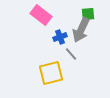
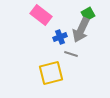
green square: rotated 24 degrees counterclockwise
gray line: rotated 32 degrees counterclockwise
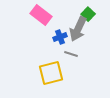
green square: rotated 16 degrees counterclockwise
gray arrow: moved 3 px left, 1 px up
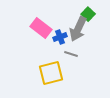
pink rectangle: moved 13 px down
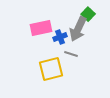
pink rectangle: rotated 50 degrees counterclockwise
yellow square: moved 4 px up
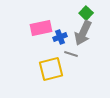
green square: moved 2 px left, 1 px up
gray arrow: moved 5 px right, 4 px down
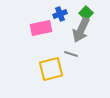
gray arrow: moved 2 px left, 3 px up
blue cross: moved 23 px up
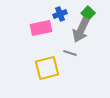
green square: moved 2 px right
gray line: moved 1 px left, 1 px up
yellow square: moved 4 px left, 1 px up
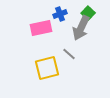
gray arrow: moved 2 px up
gray line: moved 1 px left, 1 px down; rotated 24 degrees clockwise
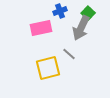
blue cross: moved 3 px up
yellow square: moved 1 px right
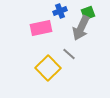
green square: rotated 24 degrees clockwise
yellow square: rotated 30 degrees counterclockwise
